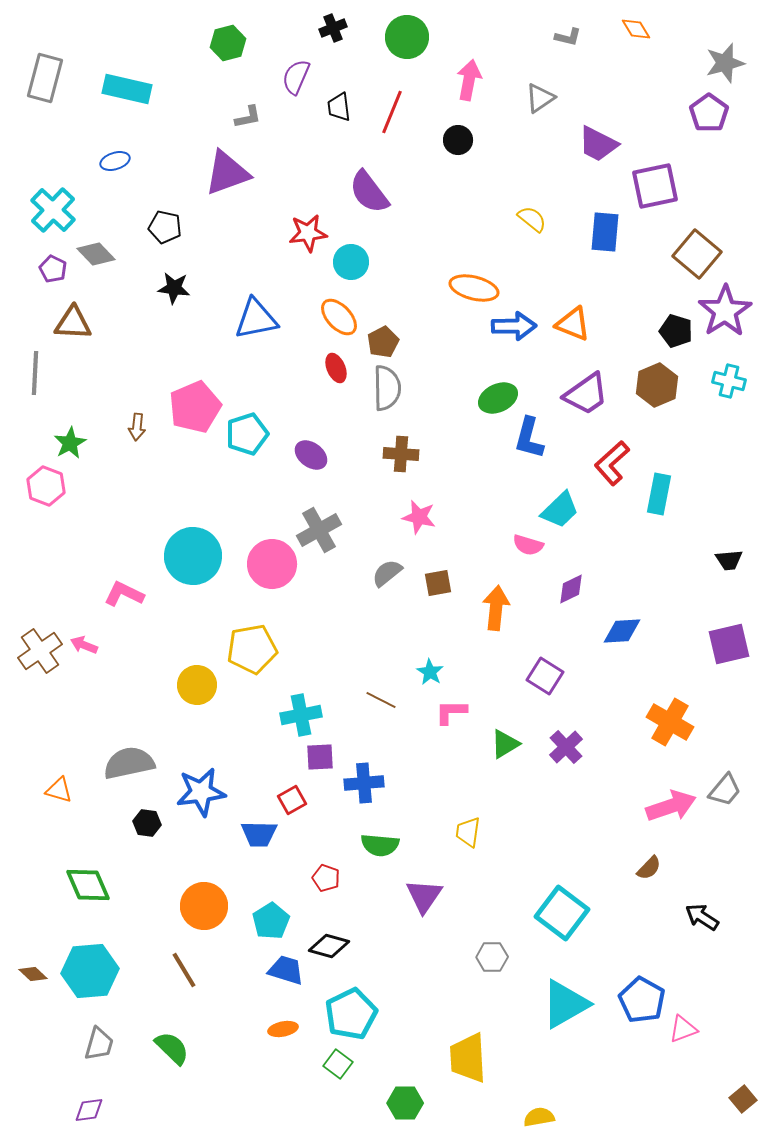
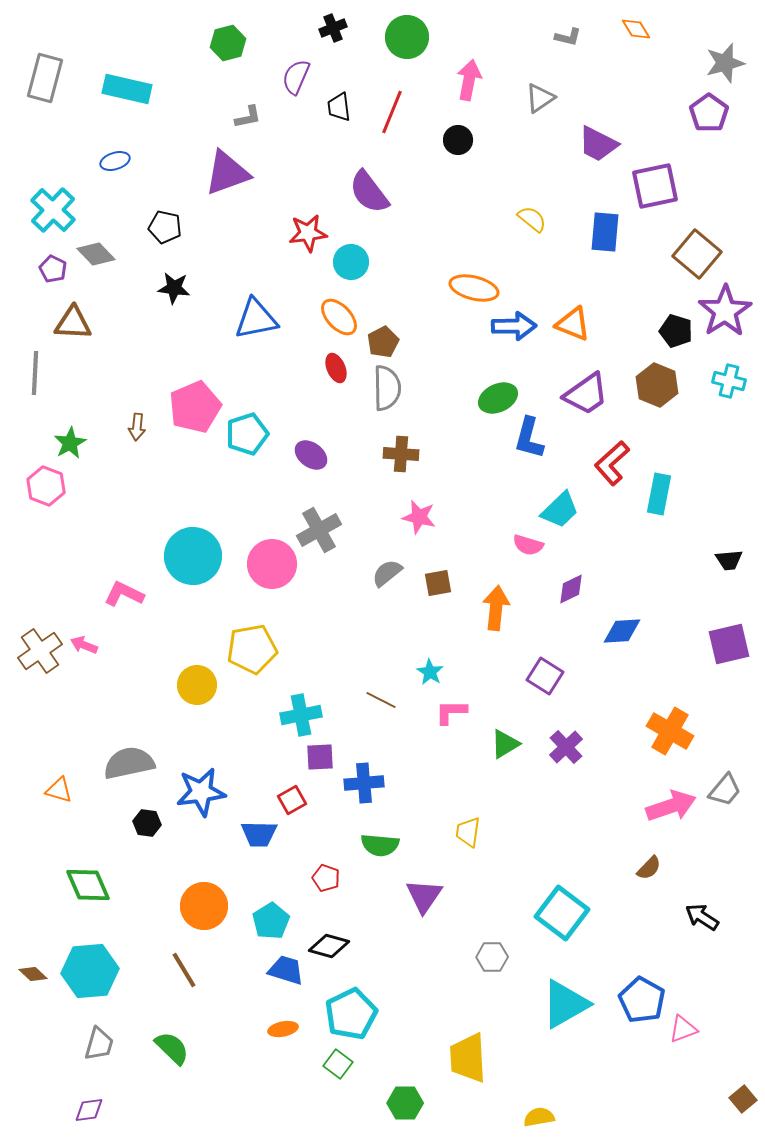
brown hexagon at (657, 385): rotated 15 degrees counterclockwise
orange cross at (670, 722): moved 9 px down
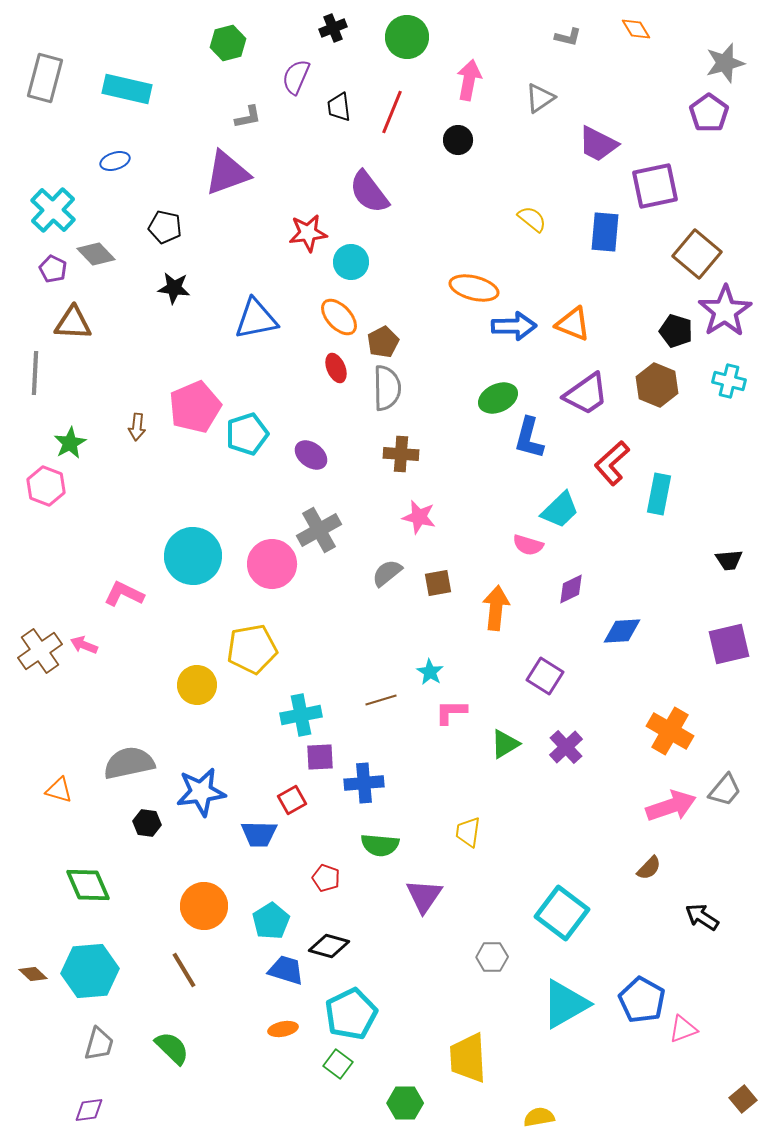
brown line at (381, 700): rotated 44 degrees counterclockwise
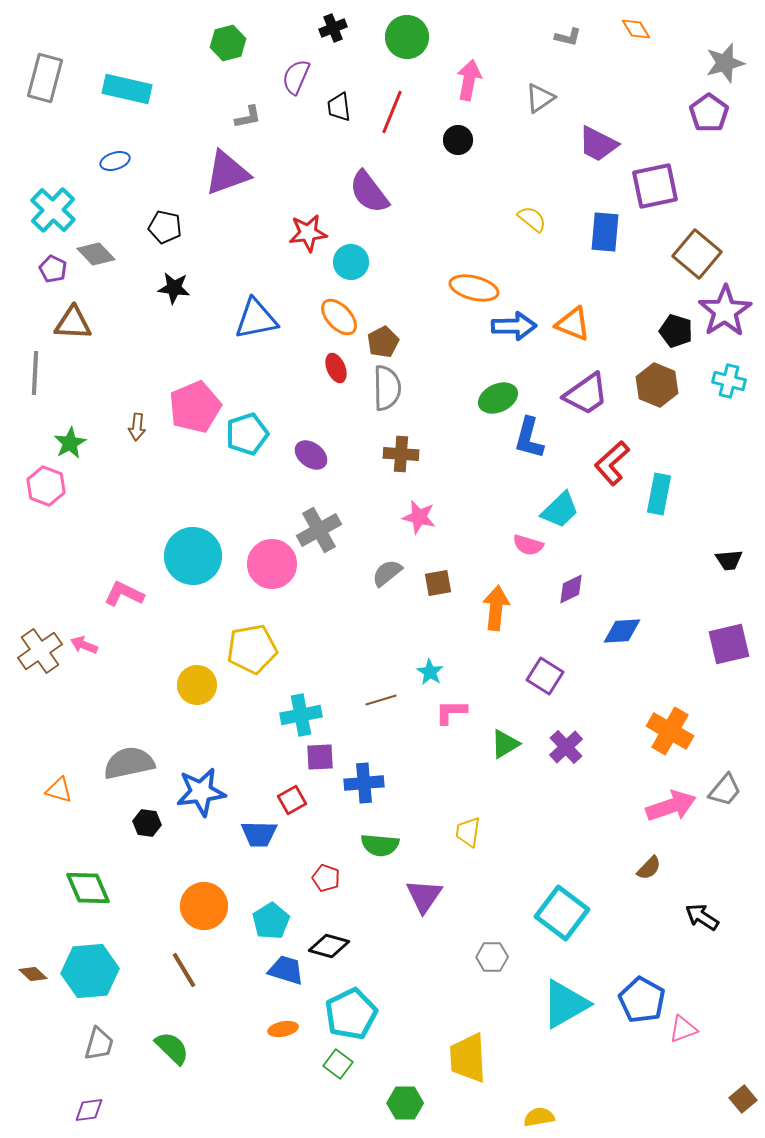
green diamond at (88, 885): moved 3 px down
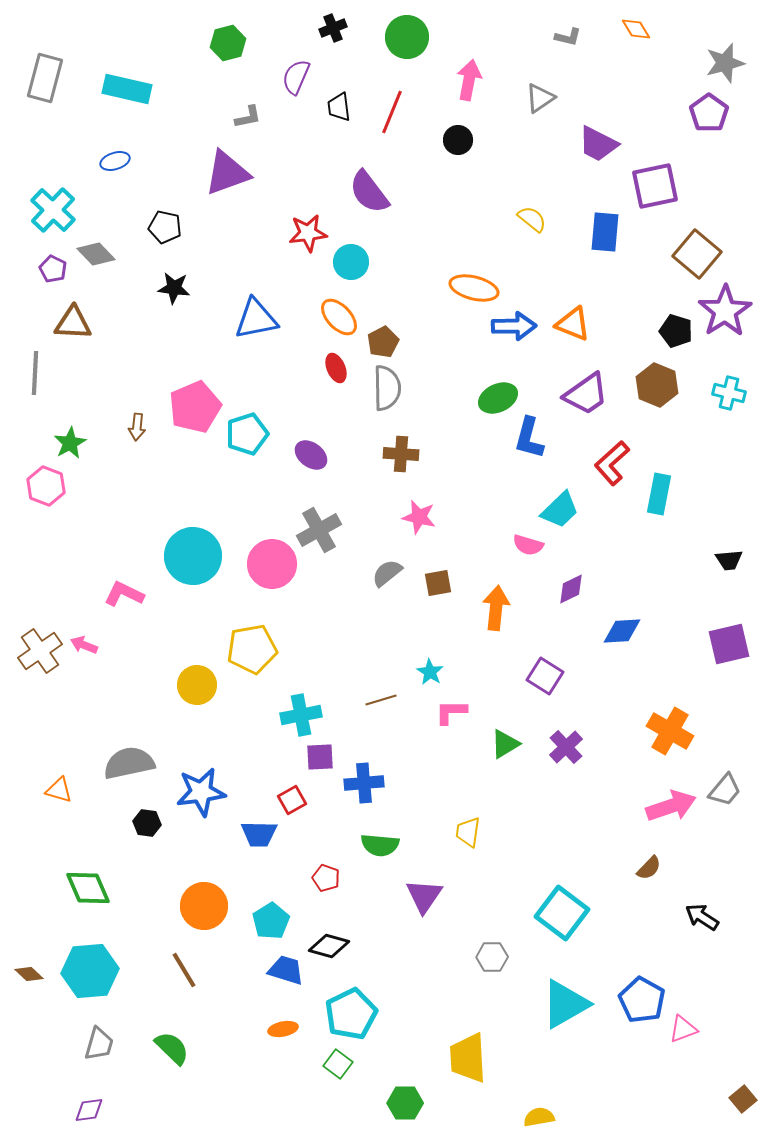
cyan cross at (729, 381): moved 12 px down
brown diamond at (33, 974): moved 4 px left
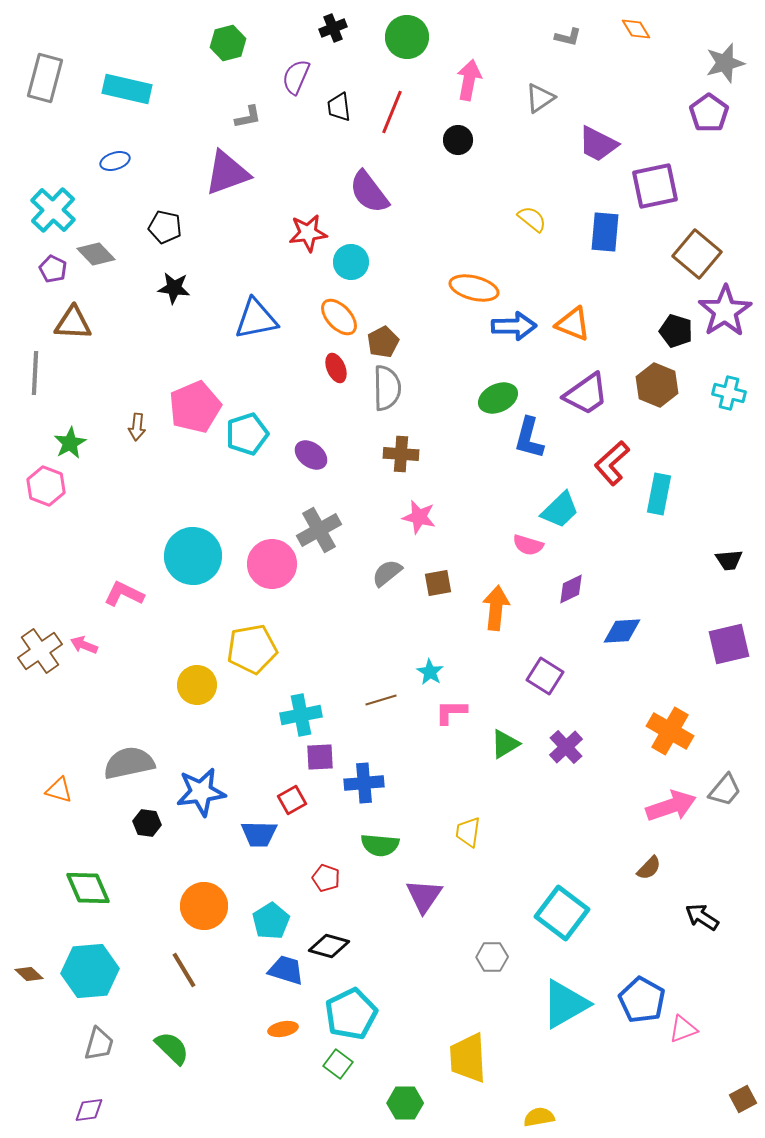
brown square at (743, 1099): rotated 12 degrees clockwise
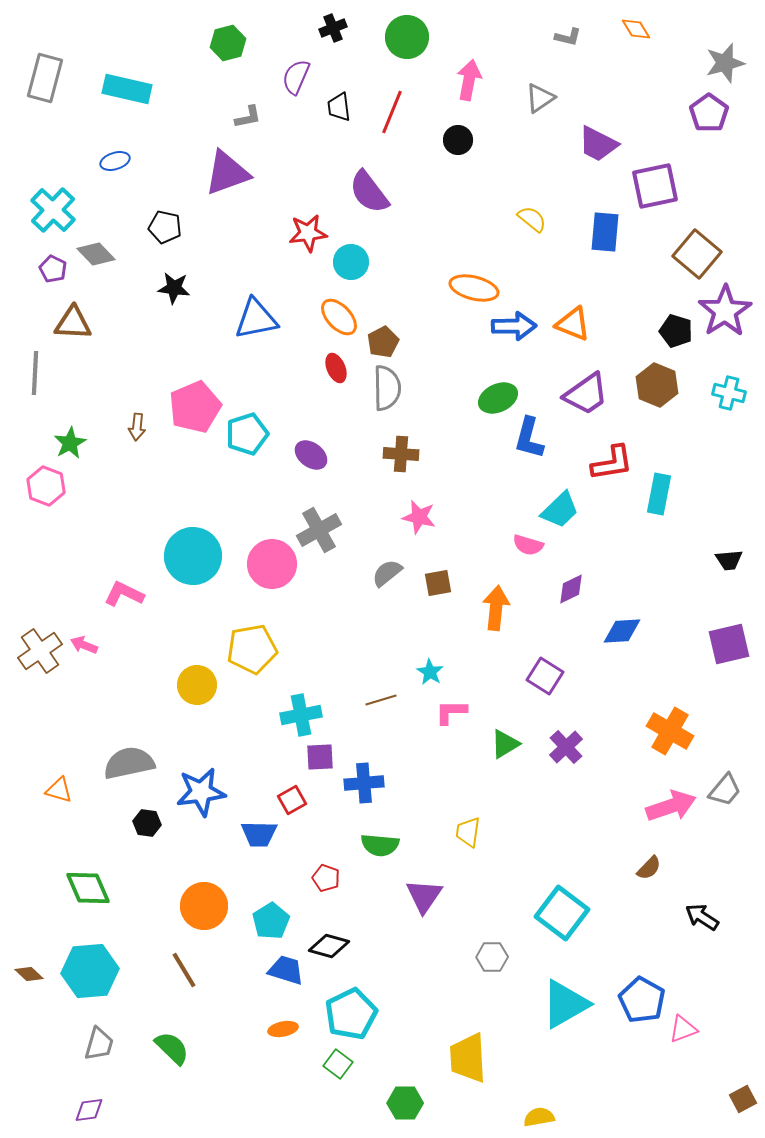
red L-shape at (612, 463): rotated 147 degrees counterclockwise
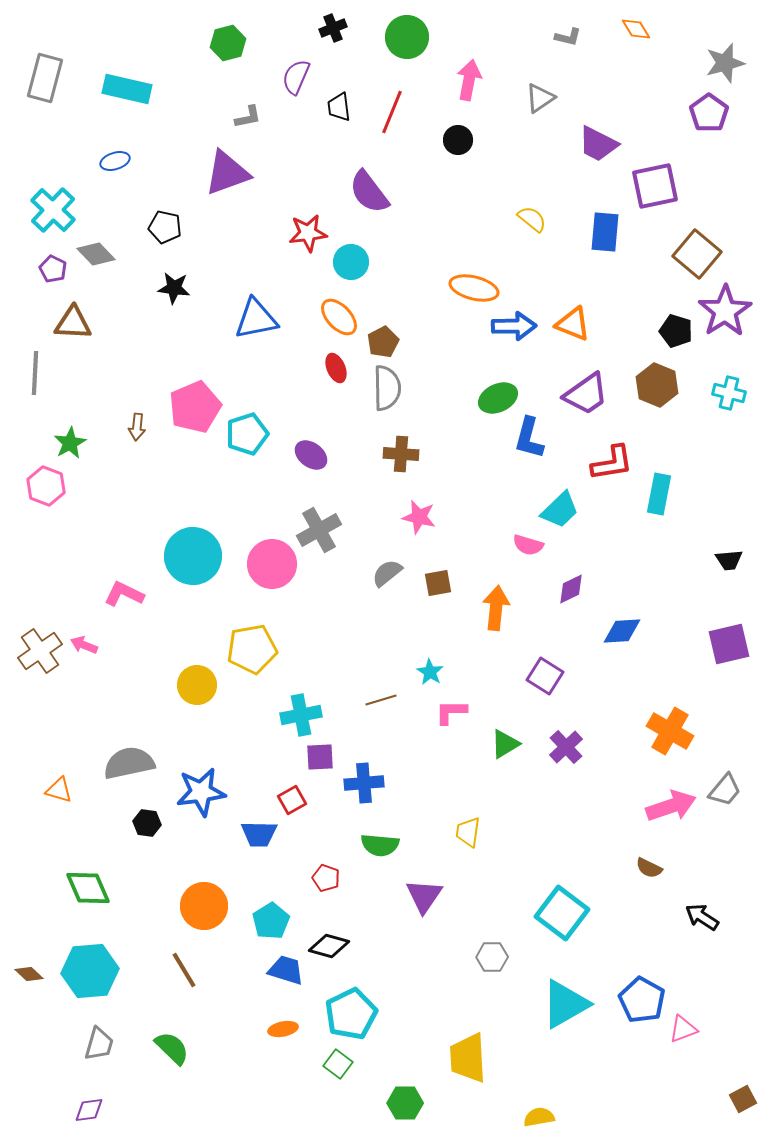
brown semicircle at (649, 868): rotated 72 degrees clockwise
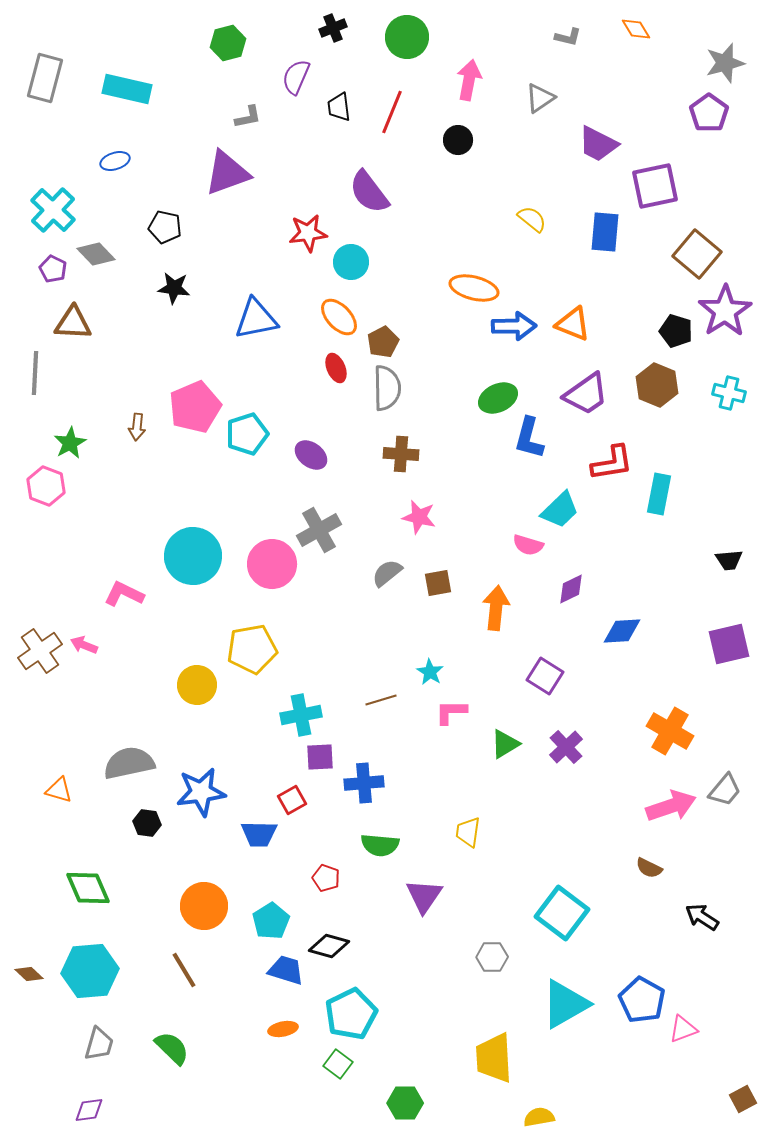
yellow trapezoid at (468, 1058): moved 26 px right
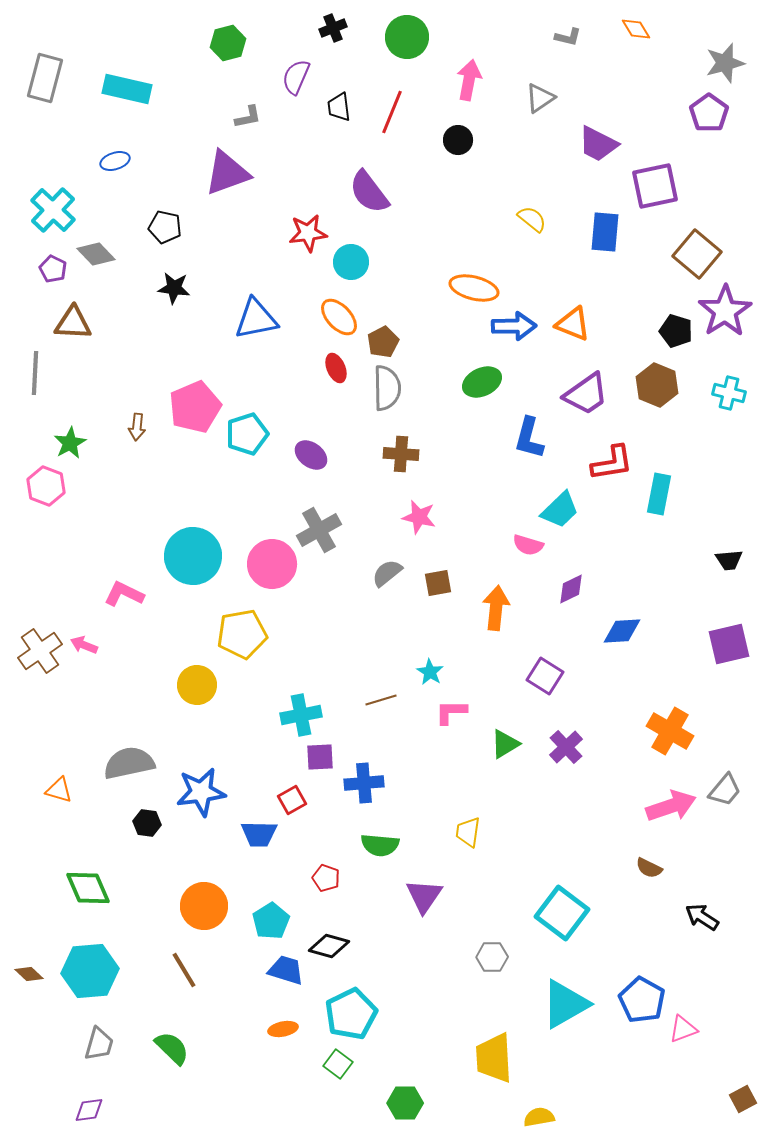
green ellipse at (498, 398): moved 16 px left, 16 px up
yellow pentagon at (252, 649): moved 10 px left, 15 px up
